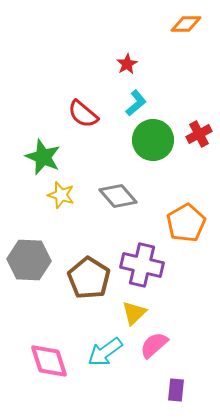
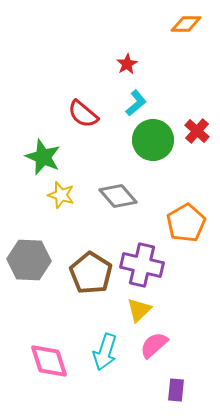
red cross: moved 2 px left, 3 px up; rotated 20 degrees counterclockwise
brown pentagon: moved 2 px right, 5 px up
yellow triangle: moved 5 px right, 3 px up
cyan arrow: rotated 36 degrees counterclockwise
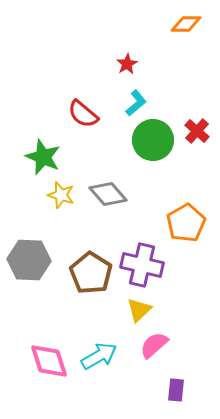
gray diamond: moved 10 px left, 2 px up
cyan arrow: moved 6 px left, 4 px down; rotated 138 degrees counterclockwise
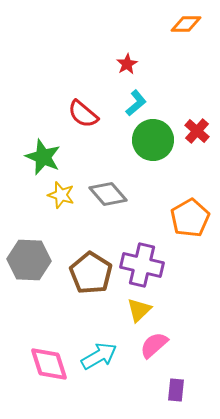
orange pentagon: moved 4 px right, 5 px up
pink diamond: moved 3 px down
